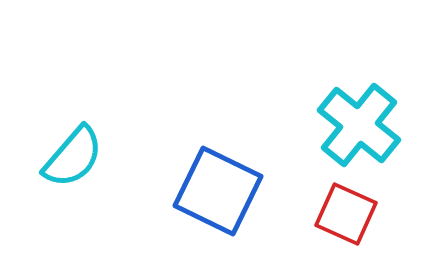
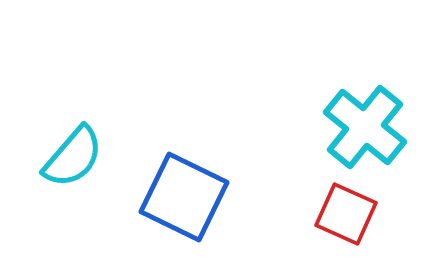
cyan cross: moved 6 px right, 2 px down
blue square: moved 34 px left, 6 px down
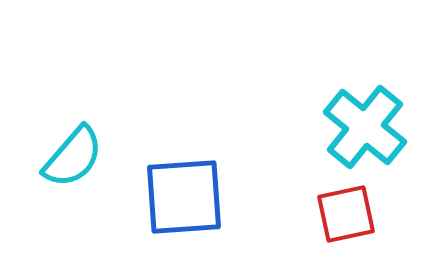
blue square: rotated 30 degrees counterclockwise
red square: rotated 36 degrees counterclockwise
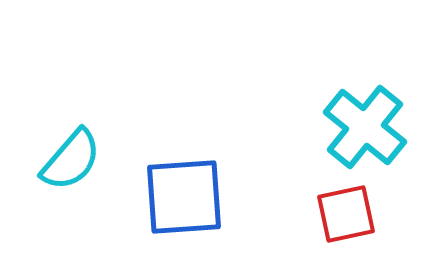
cyan semicircle: moved 2 px left, 3 px down
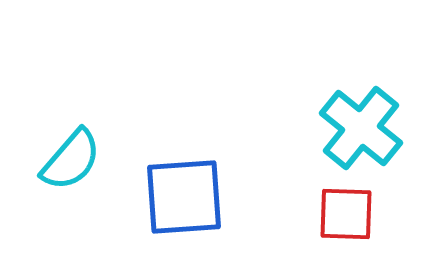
cyan cross: moved 4 px left, 1 px down
red square: rotated 14 degrees clockwise
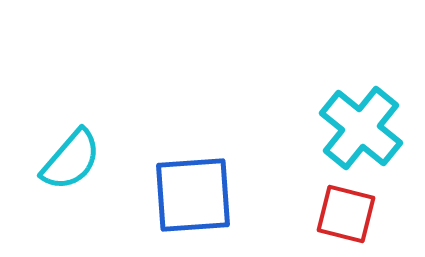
blue square: moved 9 px right, 2 px up
red square: rotated 12 degrees clockwise
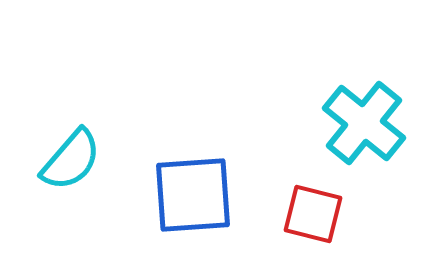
cyan cross: moved 3 px right, 5 px up
red square: moved 33 px left
